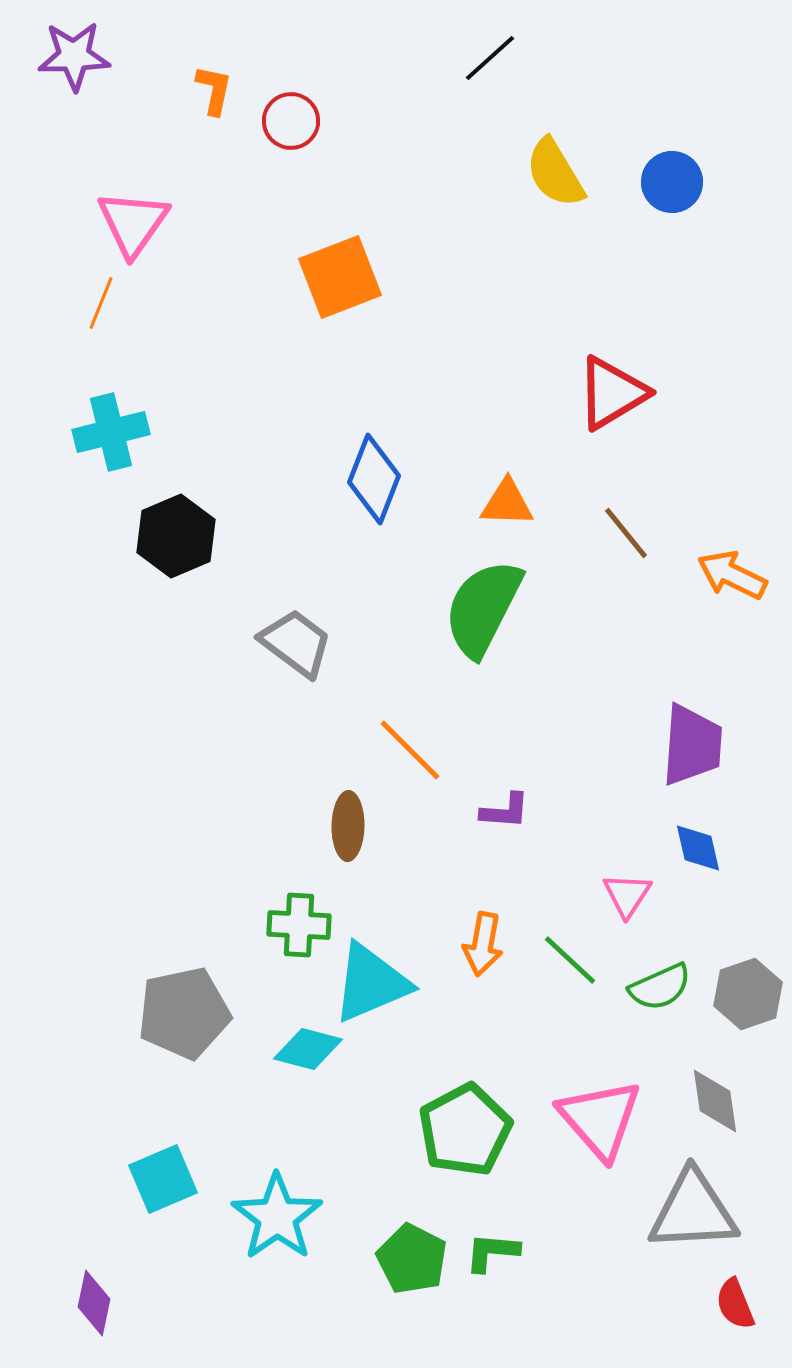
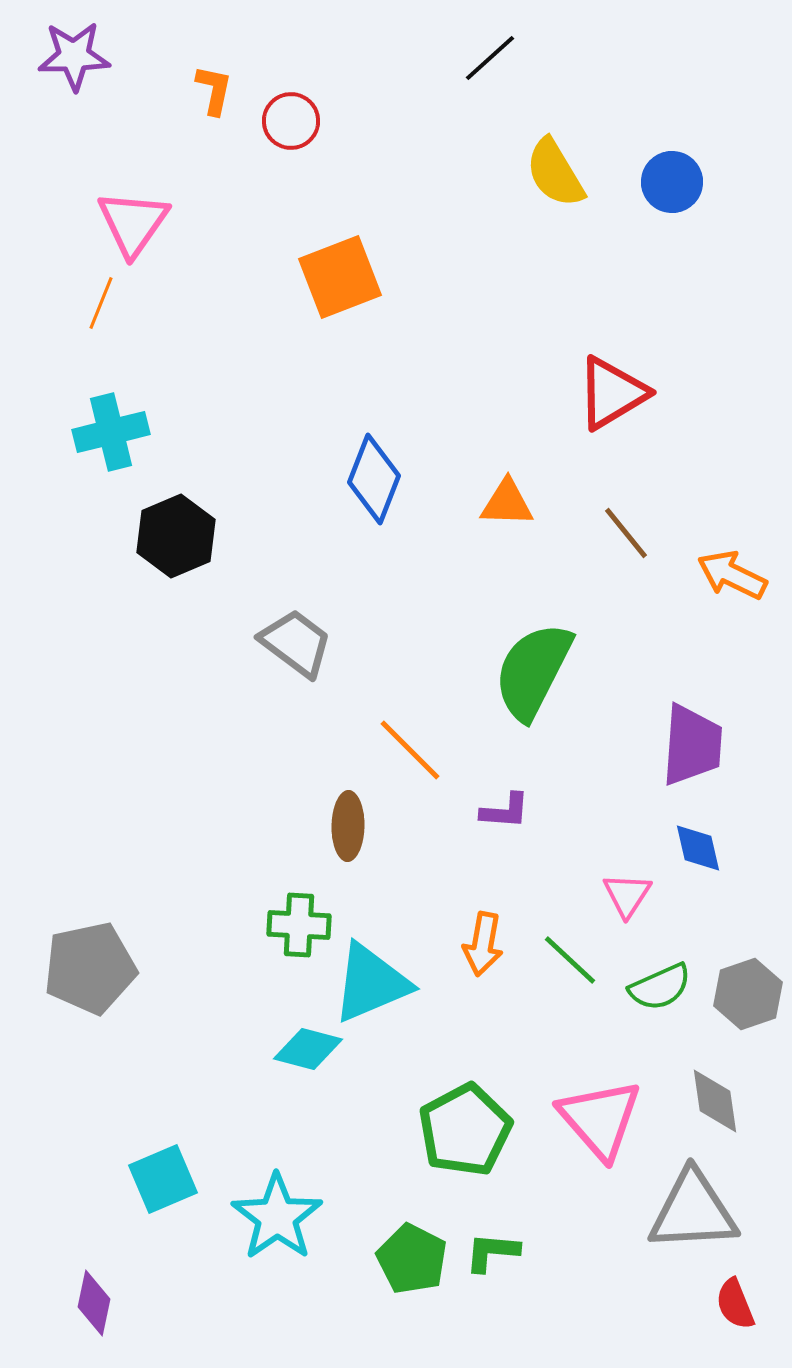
green semicircle at (483, 608): moved 50 px right, 63 px down
gray pentagon at (184, 1013): moved 94 px left, 45 px up
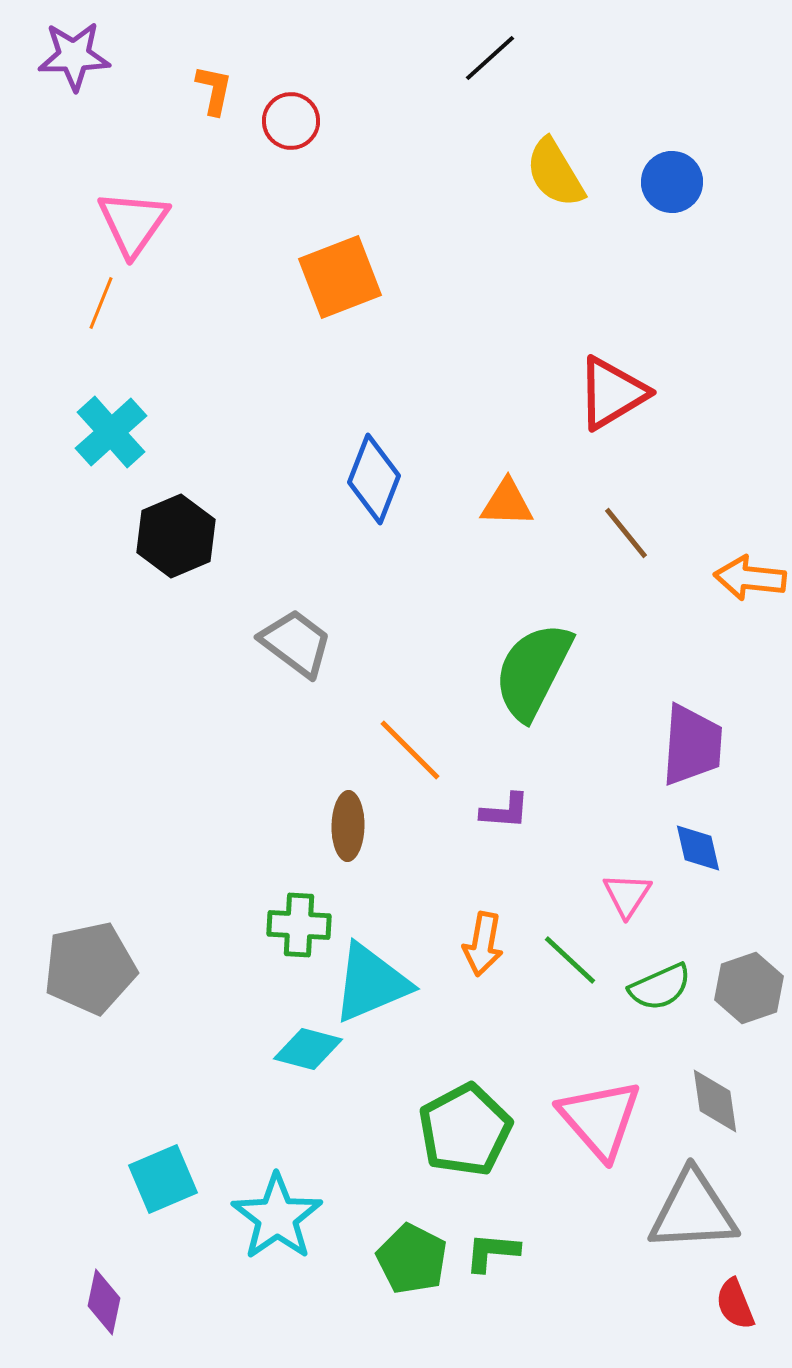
cyan cross at (111, 432): rotated 28 degrees counterclockwise
orange arrow at (732, 575): moved 18 px right, 3 px down; rotated 20 degrees counterclockwise
gray hexagon at (748, 994): moved 1 px right, 6 px up
purple diamond at (94, 1303): moved 10 px right, 1 px up
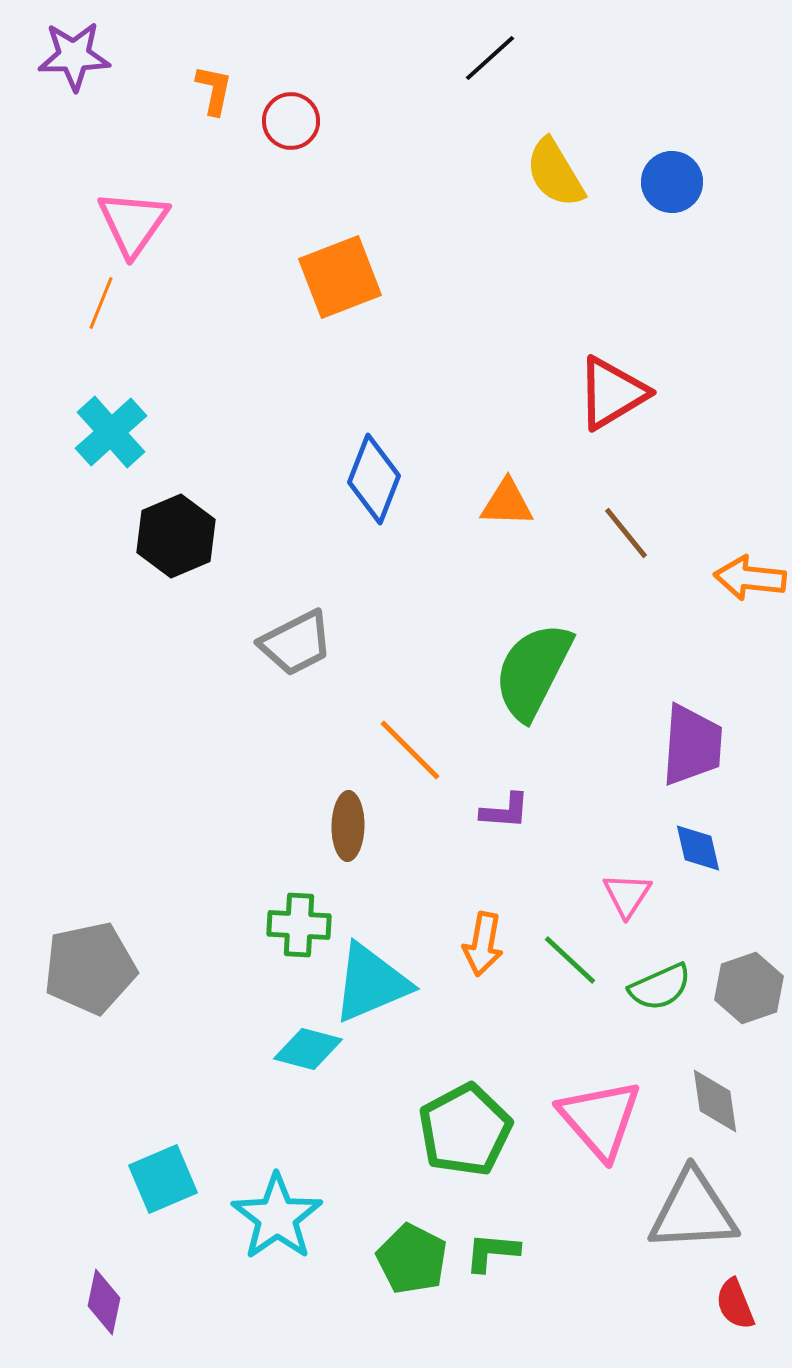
gray trapezoid at (296, 643): rotated 116 degrees clockwise
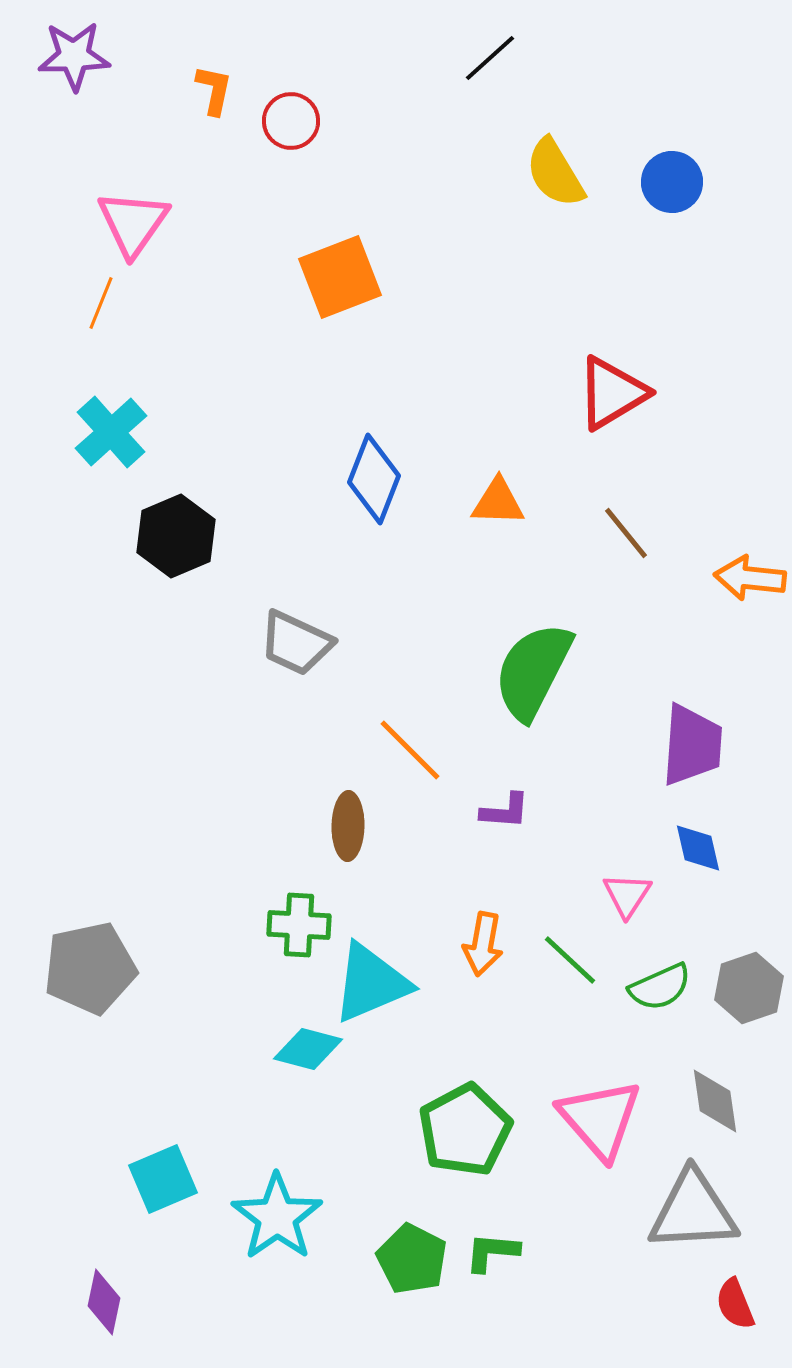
orange triangle at (507, 503): moved 9 px left, 1 px up
gray trapezoid at (296, 643): rotated 52 degrees clockwise
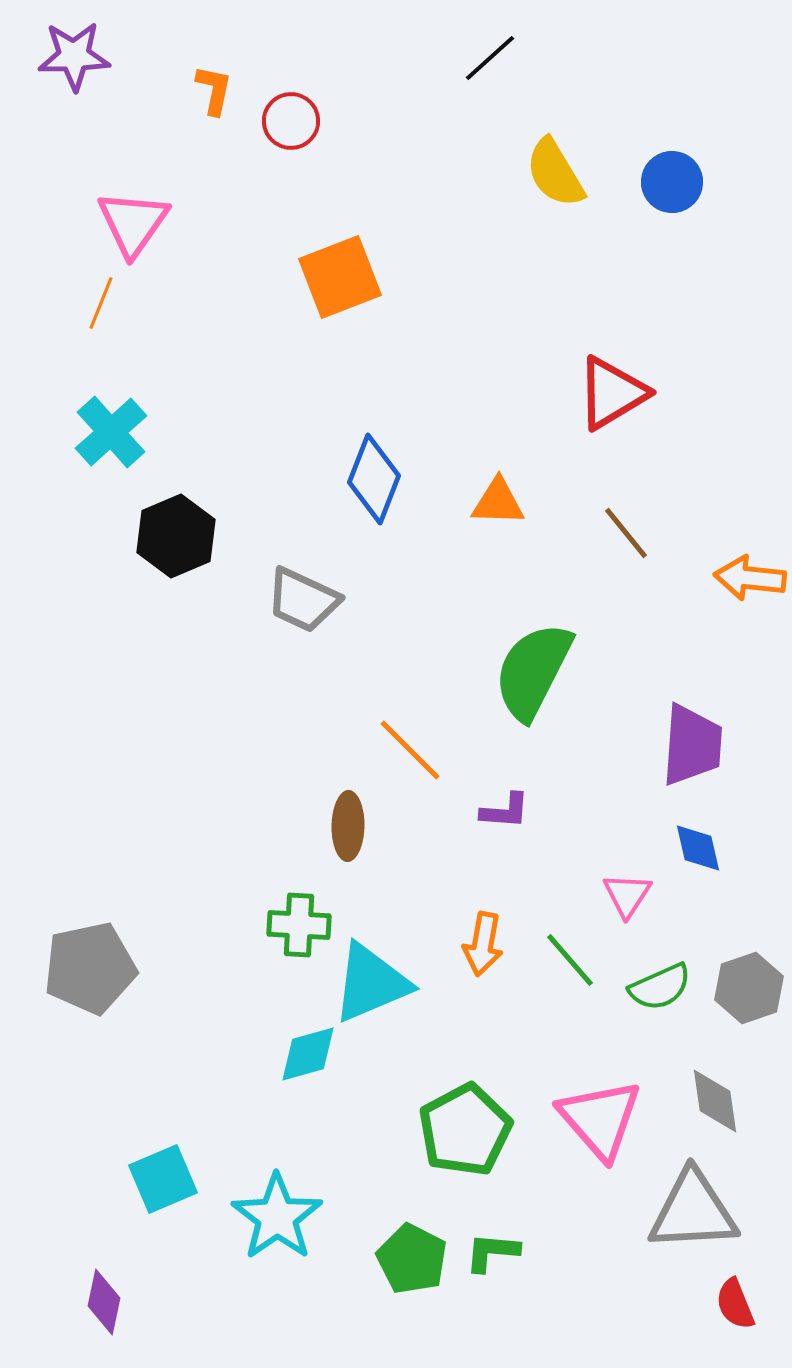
gray trapezoid at (296, 643): moved 7 px right, 43 px up
green line at (570, 960): rotated 6 degrees clockwise
cyan diamond at (308, 1049): moved 5 px down; rotated 30 degrees counterclockwise
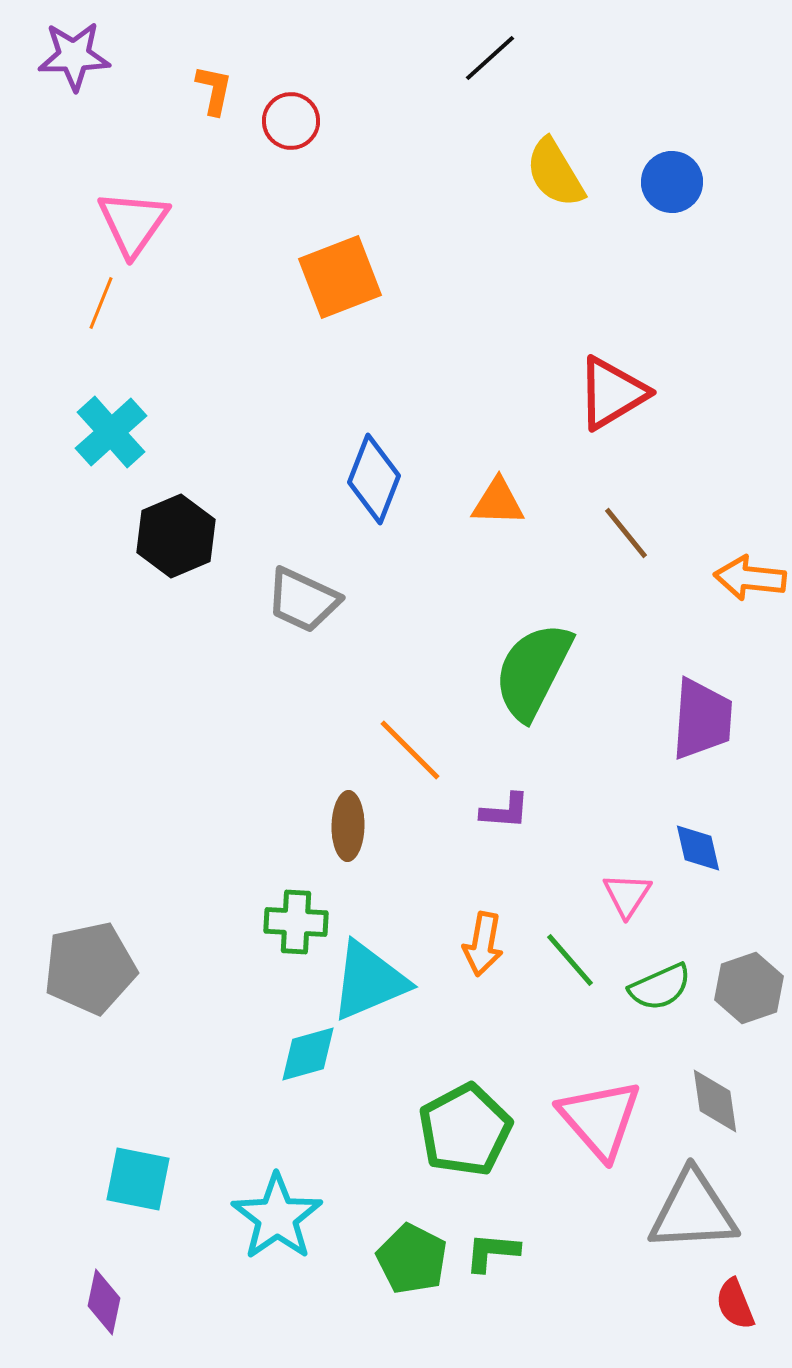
purple trapezoid at (692, 745): moved 10 px right, 26 px up
green cross at (299, 925): moved 3 px left, 3 px up
cyan triangle at (371, 983): moved 2 px left, 2 px up
cyan square at (163, 1179): moved 25 px left; rotated 34 degrees clockwise
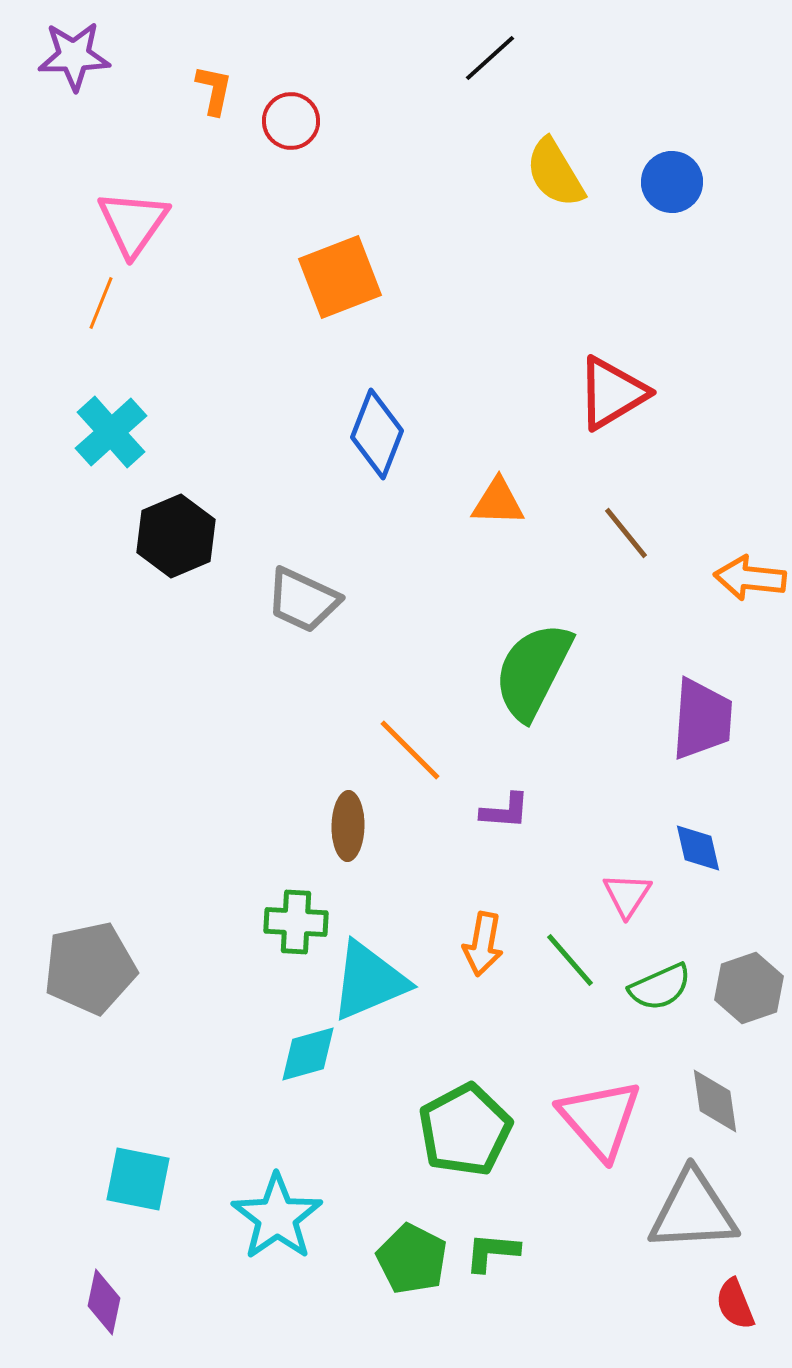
blue diamond at (374, 479): moved 3 px right, 45 px up
